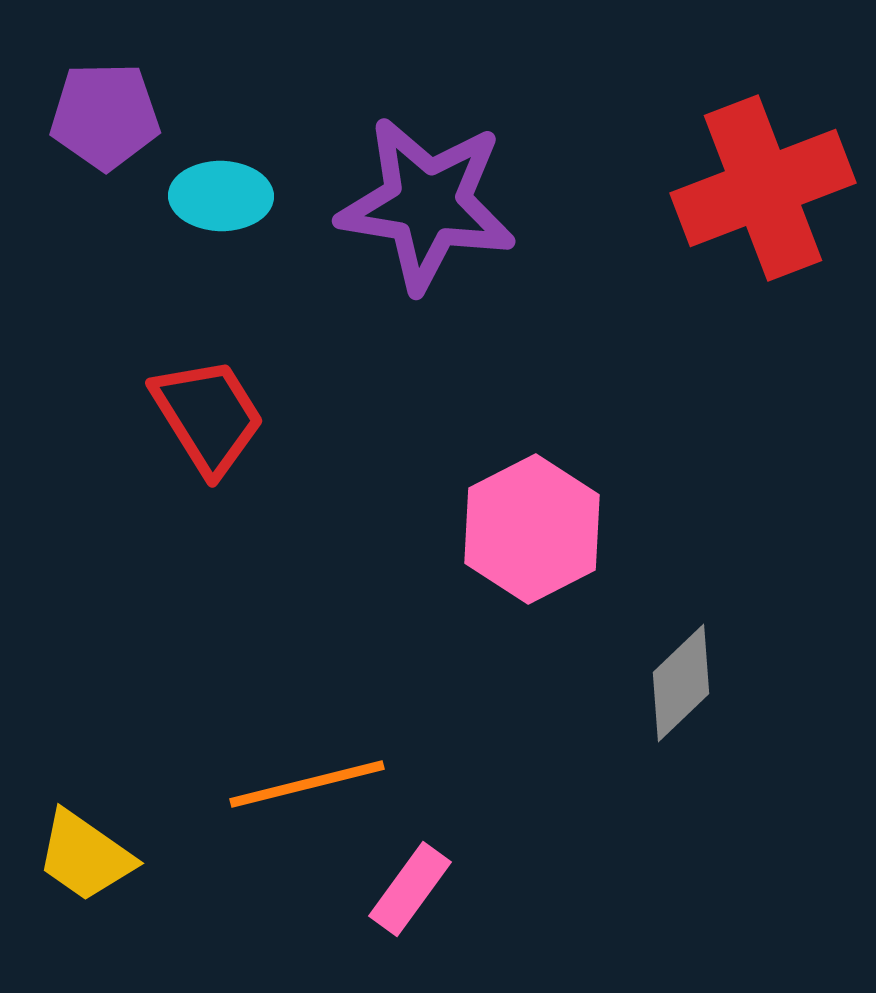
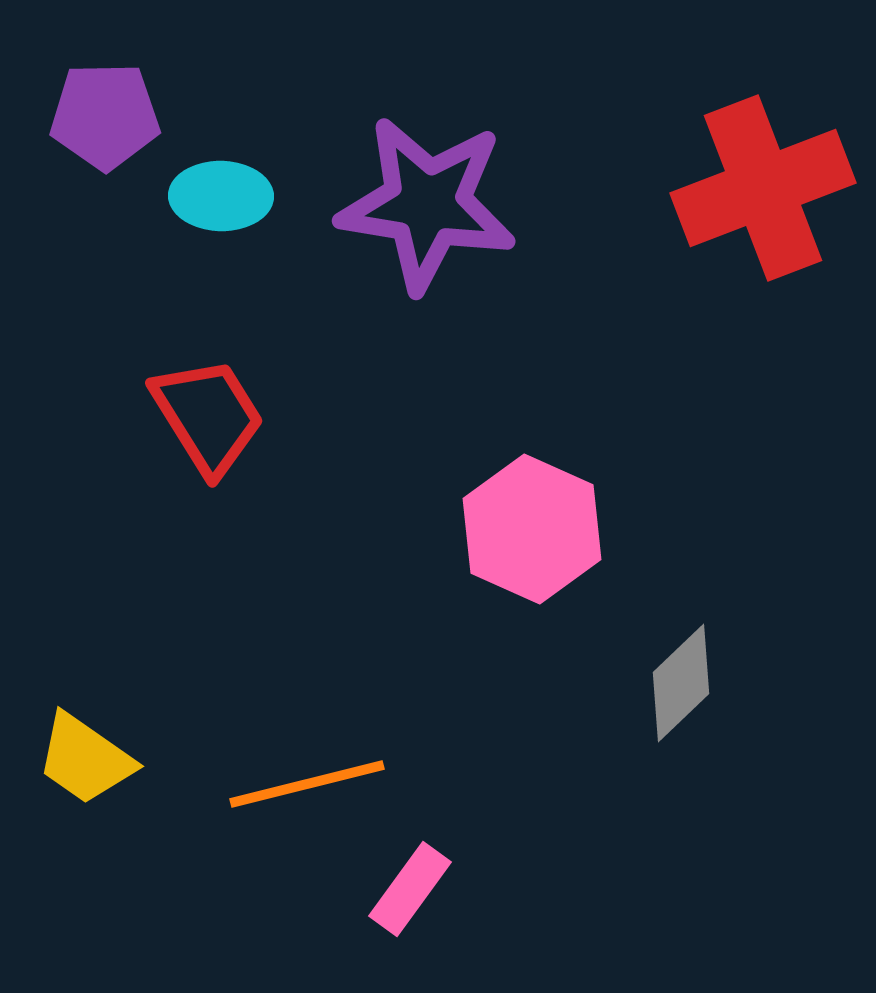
pink hexagon: rotated 9 degrees counterclockwise
yellow trapezoid: moved 97 px up
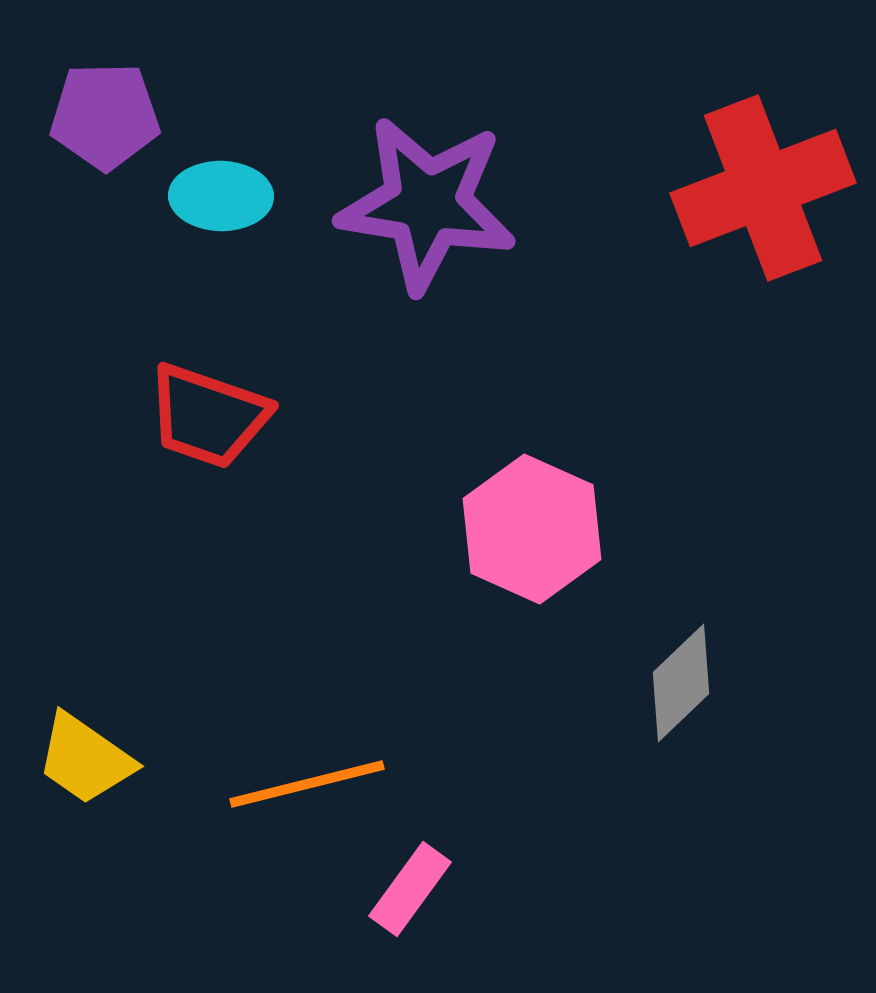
red trapezoid: rotated 141 degrees clockwise
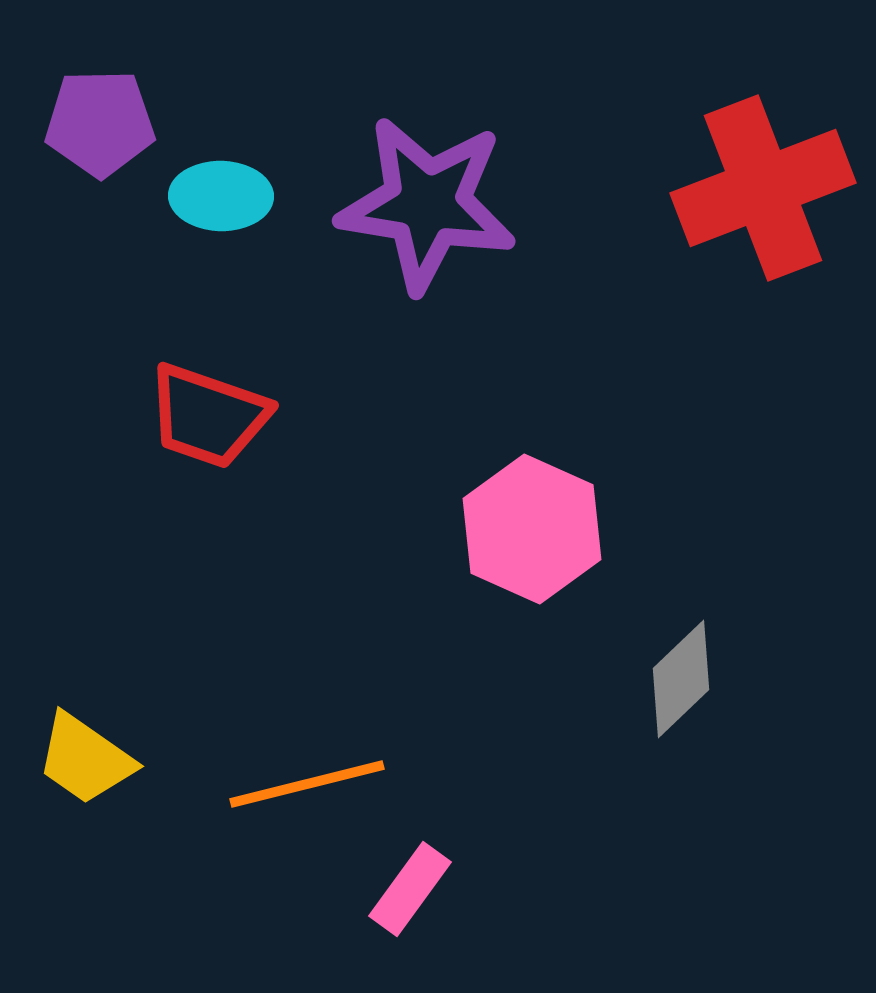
purple pentagon: moved 5 px left, 7 px down
gray diamond: moved 4 px up
